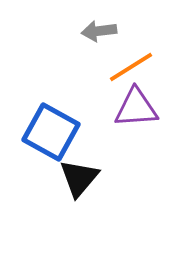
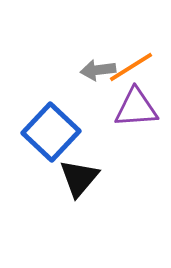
gray arrow: moved 1 px left, 39 px down
blue square: rotated 14 degrees clockwise
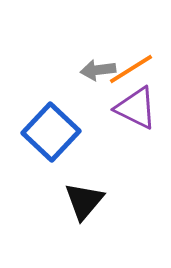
orange line: moved 2 px down
purple triangle: rotated 30 degrees clockwise
black triangle: moved 5 px right, 23 px down
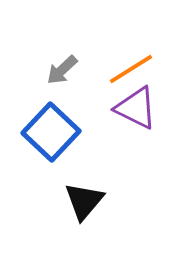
gray arrow: moved 36 px left; rotated 36 degrees counterclockwise
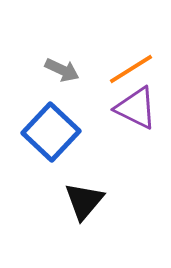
gray arrow: rotated 112 degrees counterclockwise
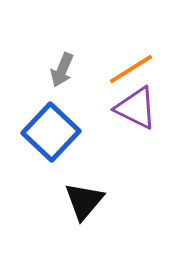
gray arrow: rotated 88 degrees clockwise
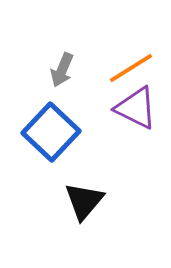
orange line: moved 1 px up
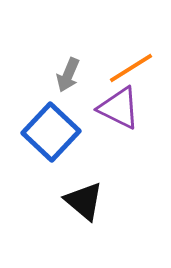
gray arrow: moved 6 px right, 5 px down
purple triangle: moved 17 px left
black triangle: rotated 30 degrees counterclockwise
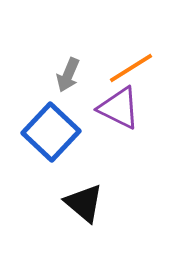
black triangle: moved 2 px down
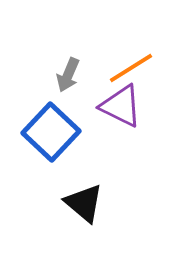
purple triangle: moved 2 px right, 2 px up
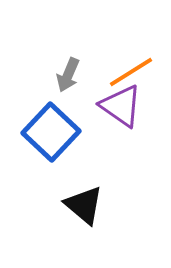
orange line: moved 4 px down
purple triangle: rotated 9 degrees clockwise
black triangle: moved 2 px down
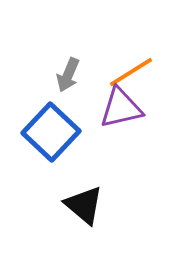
purple triangle: moved 2 px down; rotated 48 degrees counterclockwise
